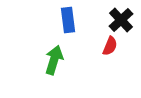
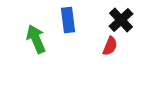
green arrow: moved 18 px left, 21 px up; rotated 40 degrees counterclockwise
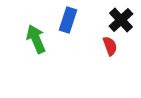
blue rectangle: rotated 25 degrees clockwise
red semicircle: rotated 42 degrees counterclockwise
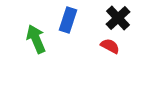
black cross: moved 3 px left, 2 px up
red semicircle: rotated 42 degrees counterclockwise
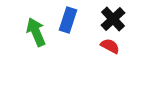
black cross: moved 5 px left, 1 px down
green arrow: moved 7 px up
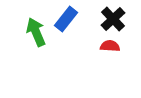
blue rectangle: moved 2 px left, 1 px up; rotated 20 degrees clockwise
red semicircle: rotated 24 degrees counterclockwise
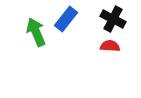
black cross: rotated 20 degrees counterclockwise
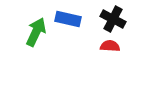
blue rectangle: moved 2 px right; rotated 65 degrees clockwise
green arrow: rotated 48 degrees clockwise
